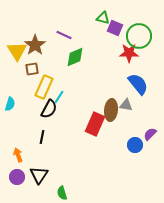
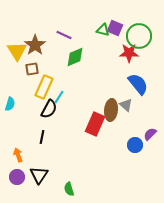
green triangle: moved 12 px down
gray triangle: rotated 32 degrees clockwise
green semicircle: moved 7 px right, 4 px up
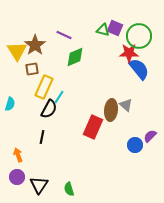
blue semicircle: moved 1 px right, 15 px up
red rectangle: moved 2 px left, 3 px down
purple semicircle: moved 2 px down
black triangle: moved 10 px down
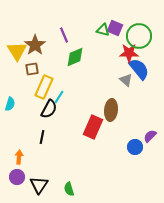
purple line: rotated 42 degrees clockwise
gray triangle: moved 25 px up
blue circle: moved 2 px down
orange arrow: moved 1 px right, 2 px down; rotated 24 degrees clockwise
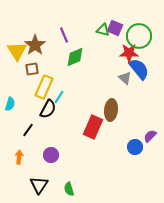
gray triangle: moved 1 px left, 2 px up
black semicircle: moved 1 px left
black line: moved 14 px left, 7 px up; rotated 24 degrees clockwise
purple circle: moved 34 px right, 22 px up
